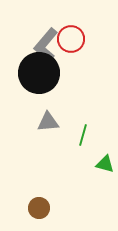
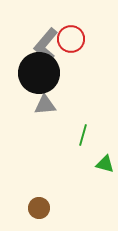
gray triangle: moved 3 px left, 17 px up
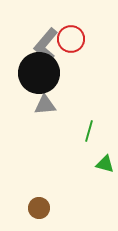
green line: moved 6 px right, 4 px up
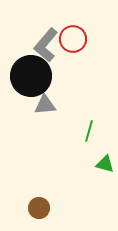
red circle: moved 2 px right
black circle: moved 8 px left, 3 px down
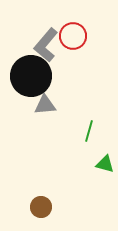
red circle: moved 3 px up
brown circle: moved 2 px right, 1 px up
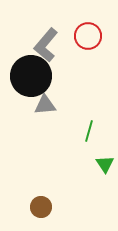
red circle: moved 15 px right
green triangle: rotated 42 degrees clockwise
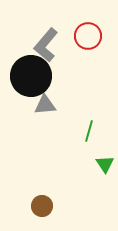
brown circle: moved 1 px right, 1 px up
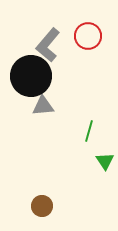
gray L-shape: moved 2 px right
gray triangle: moved 2 px left, 1 px down
green triangle: moved 3 px up
